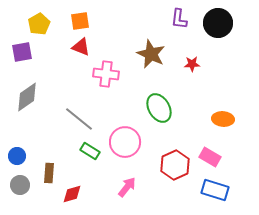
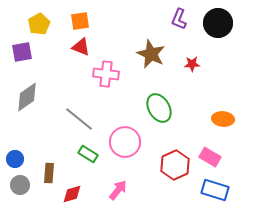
purple L-shape: rotated 15 degrees clockwise
green rectangle: moved 2 px left, 3 px down
blue circle: moved 2 px left, 3 px down
pink arrow: moved 9 px left, 3 px down
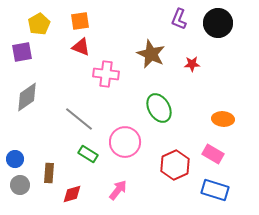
pink rectangle: moved 3 px right, 3 px up
